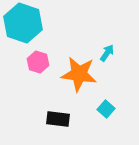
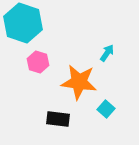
orange star: moved 8 px down
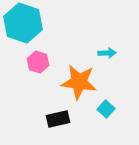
cyan arrow: rotated 54 degrees clockwise
black rectangle: rotated 20 degrees counterclockwise
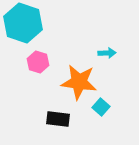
cyan square: moved 5 px left, 2 px up
black rectangle: rotated 20 degrees clockwise
